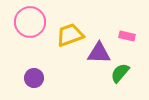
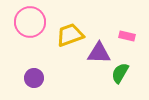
green semicircle: rotated 10 degrees counterclockwise
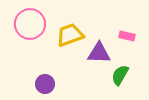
pink circle: moved 2 px down
green semicircle: moved 2 px down
purple circle: moved 11 px right, 6 px down
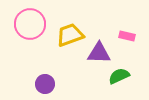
green semicircle: moved 1 px left, 1 px down; rotated 35 degrees clockwise
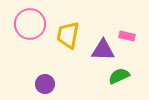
yellow trapezoid: moved 2 px left; rotated 60 degrees counterclockwise
purple triangle: moved 4 px right, 3 px up
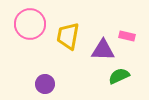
yellow trapezoid: moved 1 px down
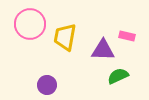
yellow trapezoid: moved 3 px left, 1 px down
green semicircle: moved 1 px left
purple circle: moved 2 px right, 1 px down
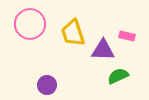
yellow trapezoid: moved 8 px right, 4 px up; rotated 28 degrees counterclockwise
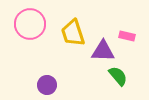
purple triangle: moved 1 px down
green semicircle: rotated 75 degrees clockwise
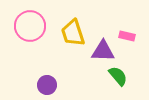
pink circle: moved 2 px down
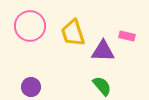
green semicircle: moved 16 px left, 10 px down
purple circle: moved 16 px left, 2 px down
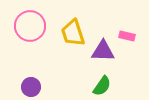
green semicircle: rotated 75 degrees clockwise
